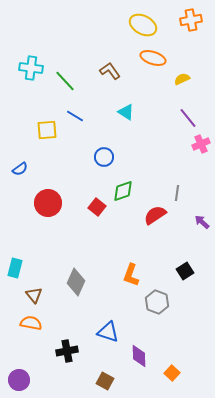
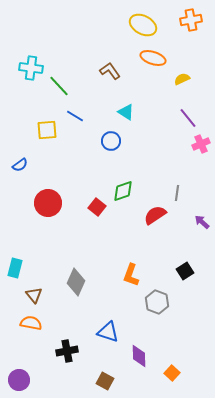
green line: moved 6 px left, 5 px down
blue circle: moved 7 px right, 16 px up
blue semicircle: moved 4 px up
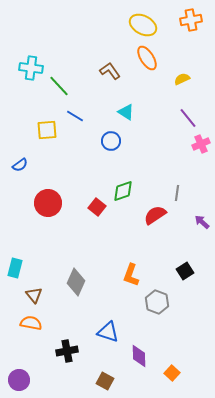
orange ellipse: moved 6 px left; rotated 40 degrees clockwise
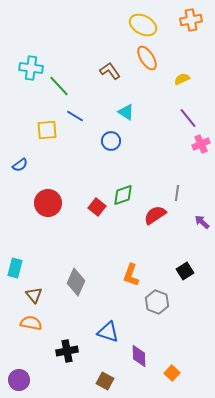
green diamond: moved 4 px down
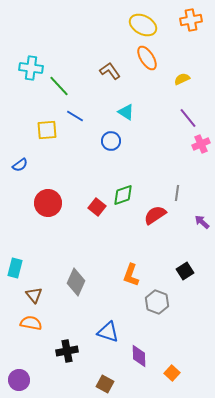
brown square: moved 3 px down
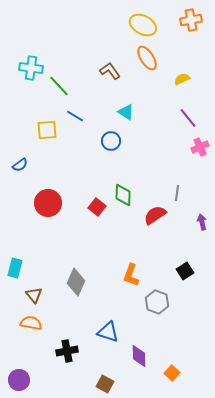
pink cross: moved 1 px left, 3 px down
green diamond: rotated 70 degrees counterclockwise
purple arrow: rotated 35 degrees clockwise
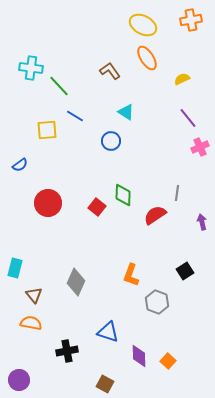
orange square: moved 4 px left, 12 px up
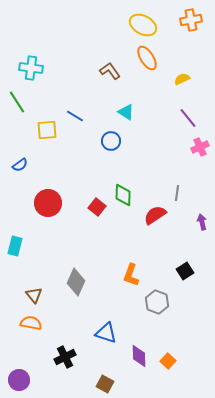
green line: moved 42 px left, 16 px down; rotated 10 degrees clockwise
cyan rectangle: moved 22 px up
blue triangle: moved 2 px left, 1 px down
black cross: moved 2 px left, 6 px down; rotated 15 degrees counterclockwise
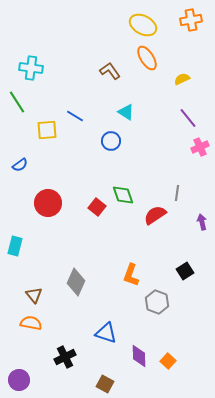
green diamond: rotated 20 degrees counterclockwise
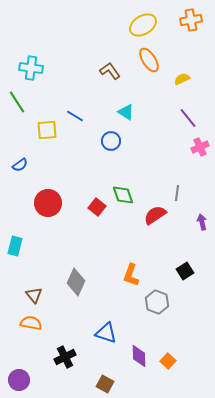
yellow ellipse: rotated 60 degrees counterclockwise
orange ellipse: moved 2 px right, 2 px down
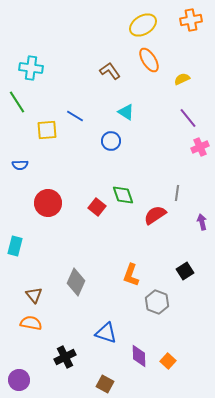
blue semicircle: rotated 35 degrees clockwise
